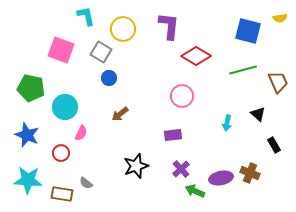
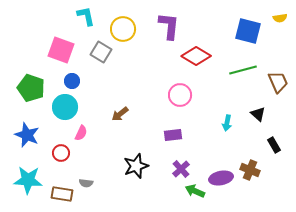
blue circle: moved 37 px left, 3 px down
green pentagon: rotated 8 degrees clockwise
pink circle: moved 2 px left, 1 px up
brown cross: moved 3 px up
gray semicircle: rotated 32 degrees counterclockwise
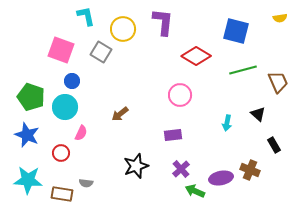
purple L-shape: moved 6 px left, 4 px up
blue square: moved 12 px left
green pentagon: moved 9 px down
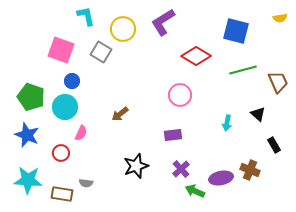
purple L-shape: rotated 128 degrees counterclockwise
